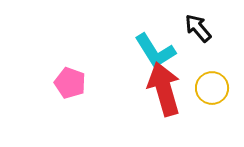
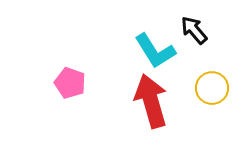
black arrow: moved 4 px left, 2 px down
red arrow: moved 13 px left, 12 px down
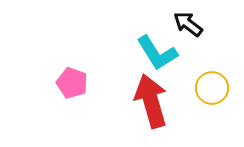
black arrow: moved 6 px left, 6 px up; rotated 12 degrees counterclockwise
cyan L-shape: moved 2 px right, 2 px down
pink pentagon: moved 2 px right
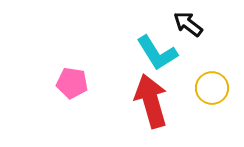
pink pentagon: rotated 12 degrees counterclockwise
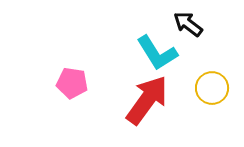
red arrow: moved 4 px left, 1 px up; rotated 52 degrees clockwise
